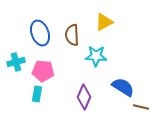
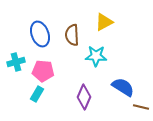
blue ellipse: moved 1 px down
cyan rectangle: rotated 21 degrees clockwise
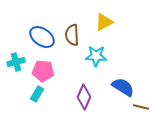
blue ellipse: moved 2 px right, 3 px down; rotated 35 degrees counterclockwise
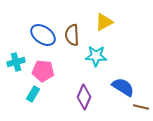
blue ellipse: moved 1 px right, 2 px up
cyan rectangle: moved 4 px left
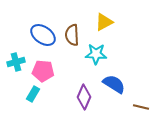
cyan star: moved 2 px up
blue semicircle: moved 9 px left, 3 px up
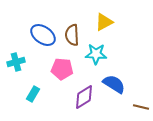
pink pentagon: moved 19 px right, 2 px up
purple diamond: rotated 35 degrees clockwise
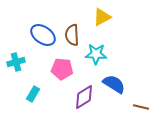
yellow triangle: moved 2 px left, 5 px up
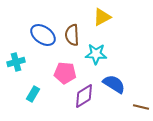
pink pentagon: moved 3 px right, 4 px down
purple diamond: moved 1 px up
